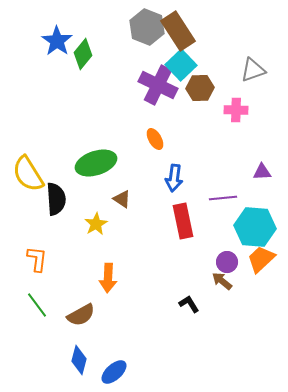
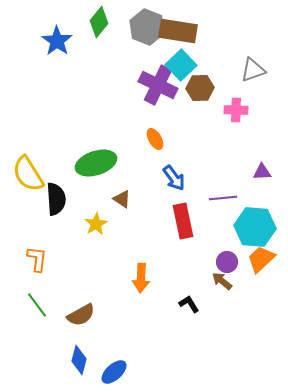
brown rectangle: rotated 48 degrees counterclockwise
green diamond: moved 16 px right, 32 px up
blue arrow: rotated 44 degrees counterclockwise
orange arrow: moved 33 px right
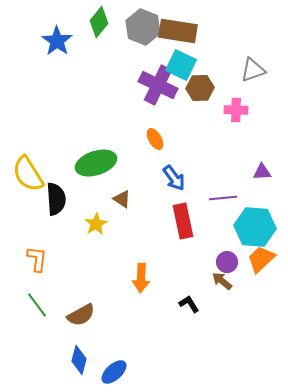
gray hexagon: moved 4 px left
cyan square: rotated 20 degrees counterclockwise
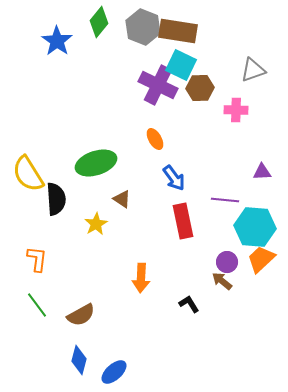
purple line: moved 2 px right, 2 px down; rotated 12 degrees clockwise
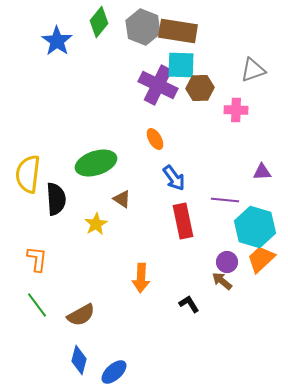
cyan square: rotated 24 degrees counterclockwise
yellow semicircle: rotated 39 degrees clockwise
cyan hexagon: rotated 12 degrees clockwise
